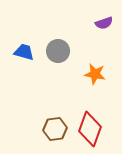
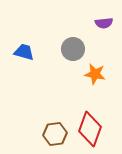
purple semicircle: rotated 12 degrees clockwise
gray circle: moved 15 px right, 2 px up
brown hexagon: moved 5 px down
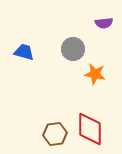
red diamond: rotated 20 degrees counterclockwise
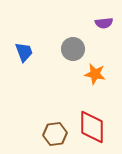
blue trapezoid: rotated 55 degrees clockwise
red diamond: moved 2 px right, 2 px up
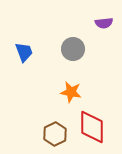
orange star: moved 24 px left, 18 px down
brown hexagon: rotated 20 degrees counterclockwise
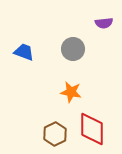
blue trapezoid: rotated 50 degrees counterclockwise
red diamond: moved 2 px down
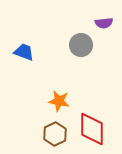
gray circle: moved 8 px right, 4 px up
orange star: moved 12 px left, 9 px down
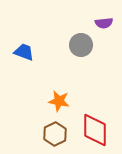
red diamond: moved 3 px right, 1 px down
